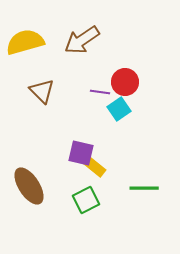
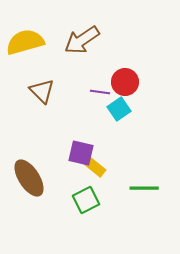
brown ellipse: moved 8 px up
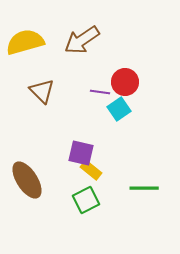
yellow rectangle: moved 4 px left, 3 px down
brown ellipse: moved 2 px left, 2 px down
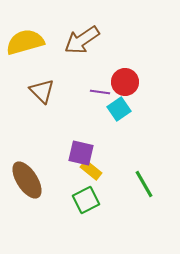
green line: moved 4 px up; rotated 60 degrees clockwise
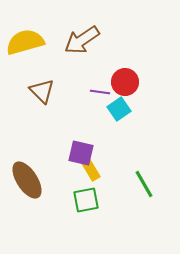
yellow rectangle: rotated 20 degrees clockwise
green square: rotated 16 degrees clockwise
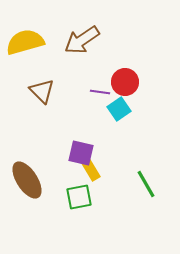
green line: moved 2 px right
green square: moved 7 px left, 3 px up
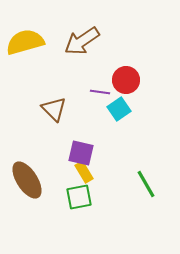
brown arrow: moved 1 px down
red circle: moved 1 px right, 2 px up
brown triangle: moved 12 px right, 18 px down
yellow rectangle: moved 7 px left, 2 px down
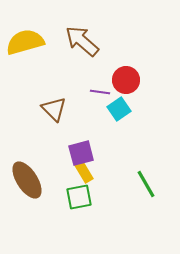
brown arrow: rotated 75 degrees clockwise
purple square: rotated 28 degrees counterclockwise
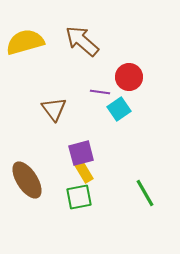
red circle: moved 3 px right, 3 px up
brown triangle: rotated 8 degrees clockwise
green line: moved 1 px left, 9 px down
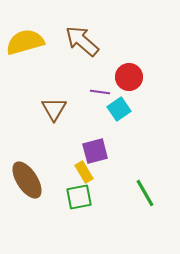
brown triangle: rotated 8 degrees clockwise
purple square: moved 14 px right, 2 px up
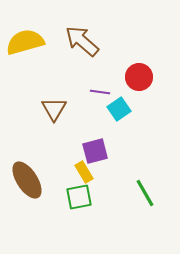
red circle: moved 10 px right
